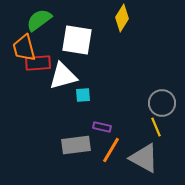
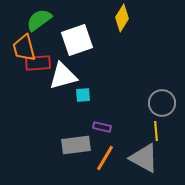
white square: rotated 28 degrees counterclockwise
yellow line: moved 4 px down; rotated 18 degrees clockwise
orange line: moved 6 px left, 8 px down
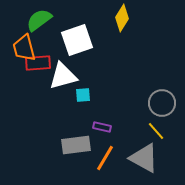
yellow line: rotated 36 degrees counterclockwise
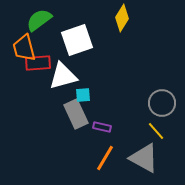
gray rectangle: moved 31 px up; rotated 72 degrees clockwise
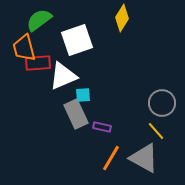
white triangle: rotated 8 degrees counterclockwise
orange line: moved 6 px right
